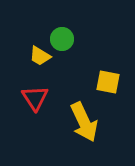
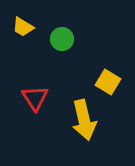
yellow trapezoid: moved 17 px left, 29 px up
yellow square: rotated 20 degrees clockwise
yellow arrow: moved 2 px up; rotated 12 degrees clockwise
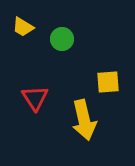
yellow square: rotated 35 degrees counterclockwise
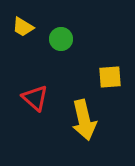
green circle: moved 1 px left
yellow square: moved 2 px right, 5 px up
red triangle: rotated 16 degrees counterclockwise
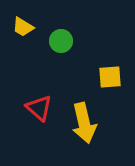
green circle: moved 2 px down
red triangle: moved 4 px right, 10 px down
yellow arrow: moved 3 px down
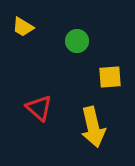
green circle: moved 16 px right
yellow arrow: moved 9 px right, 4 px down
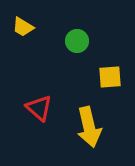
yellow arrow: moved 4 px left
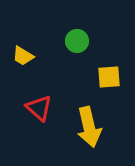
yellow trapezoid: moved 29 px down
yellow square: moved 1 px left
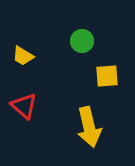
green circle: moved 5 px right
yellow square: moved 2 px left, 1 px up
red triangle: moved 15 px left, 2 px up
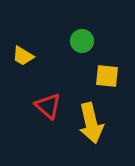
yellow square: rotated 10 degrees clockwise
red triangle: moved 24 px right
yellow arrow: moved 2 px right, 4 px up
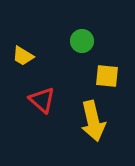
red triangle: moved 6 px left, 6 px up
yellow arrow: moved 2 px right, 2 px up
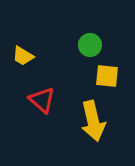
green circle: moved 8 px right, 4 px down
